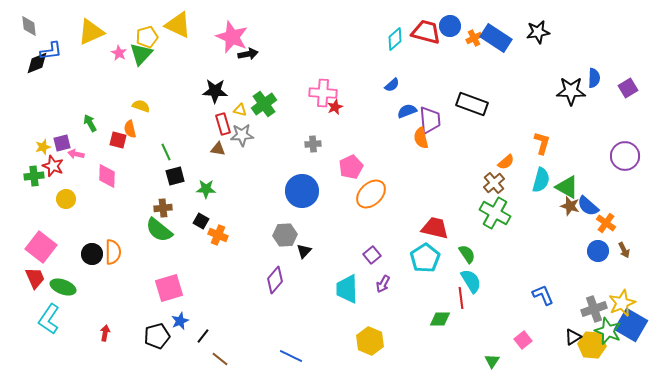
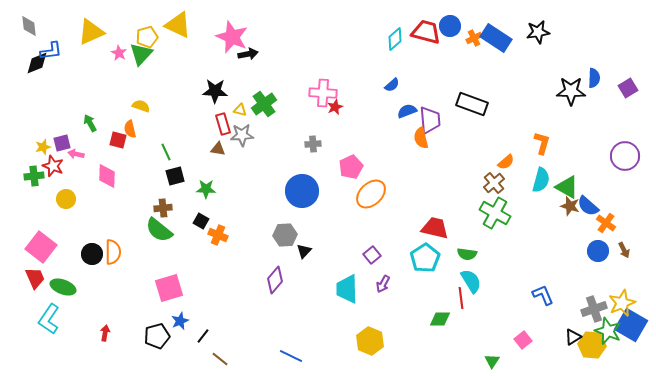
green semicircle at (467, 254): rotated 132 degrees clockwise
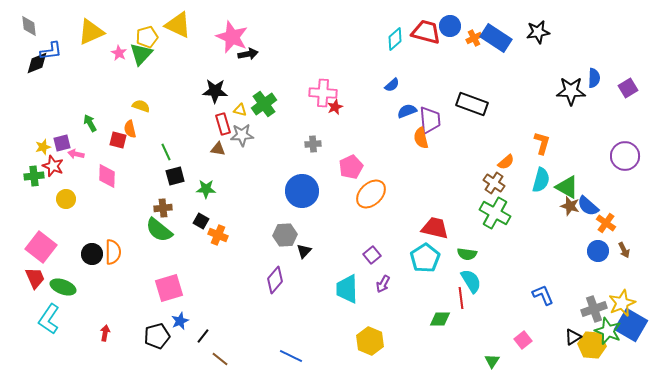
brown cross at (494, 183): rotated 15 degrees counterclockwise
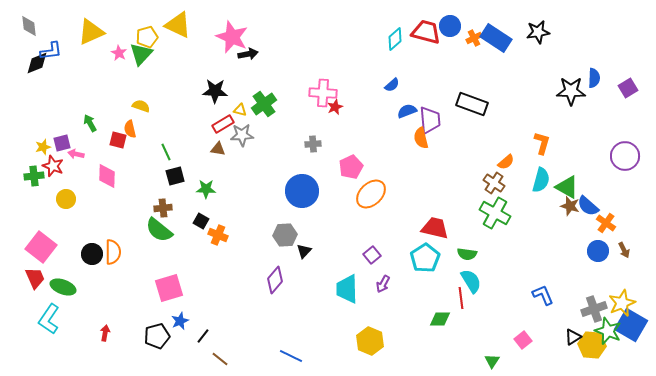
red rectangle at (223, 124): rotated 75 degrees clockwise
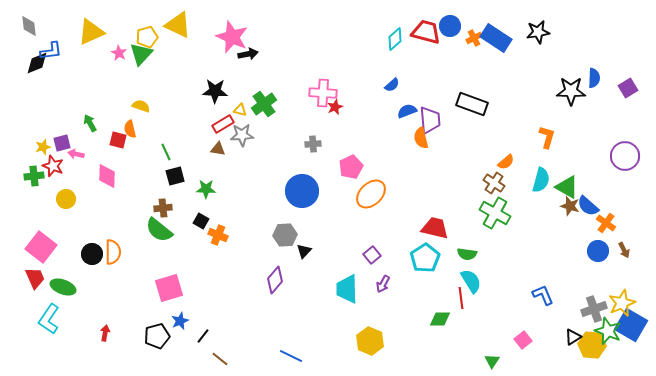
orange L-shape at (542, 143): moved 5 px right, 6 px up
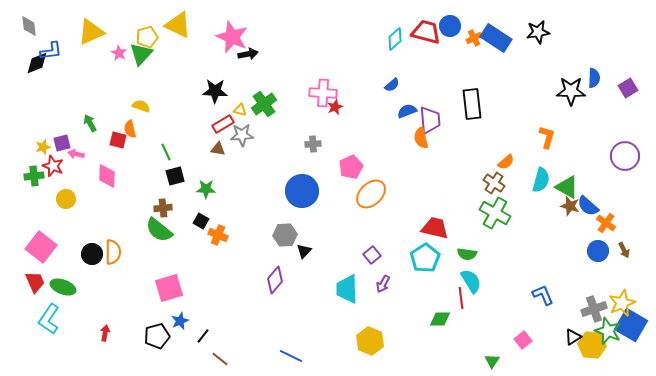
black rectangle at (472, 104): rotated 64 degrees clockwise
red trapezoid at (35, 278): moved 4 px down
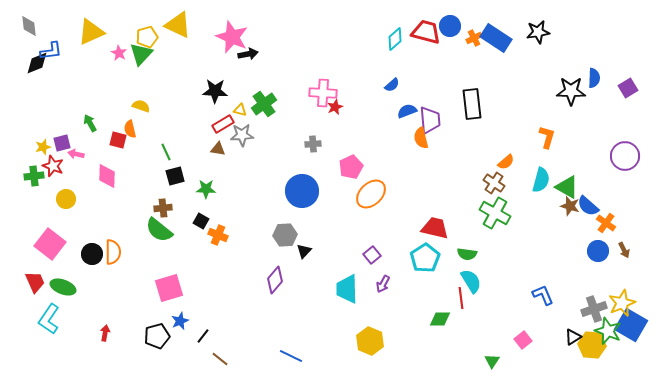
pink square at (41, 247): moved 9 px right, 3 px up
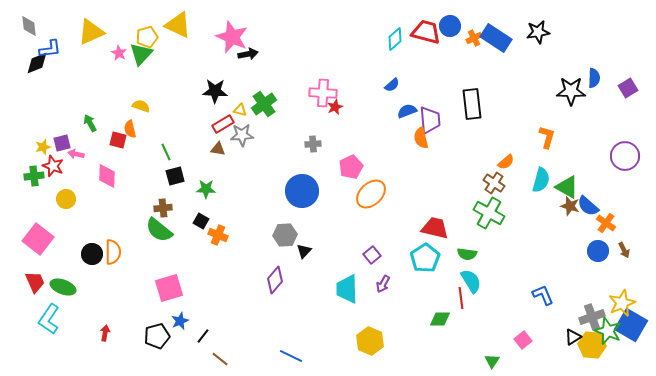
blue L-shape at (51, 51): moved 1 px left, 2 px up
green cross at (495, 213): moved 6 px left
pink square at (50, 244): moved 12 px left, 5 px up
gray cross at (594, 309): moved 2 px left, 8 px down
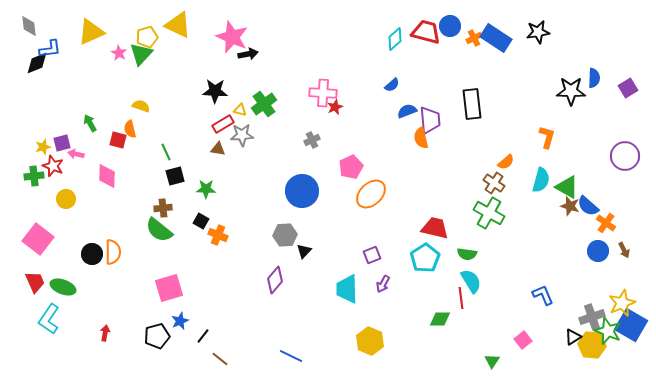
gray cross at (313, 144): moved 1 px left, 4 px up; rotated 21 degrees counterclockwise
purple square at (372, 255): rotated 18 degrees clockwise
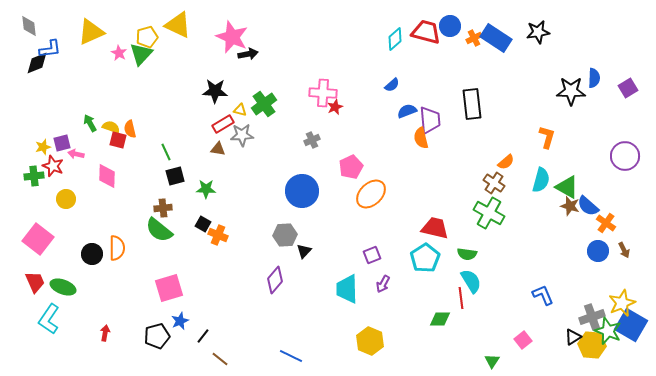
yellow semicircle at (141, 106): moved 30 px left, 21 px down
black square at (201, 221): moved 2 px right, 3 px down
orange semicircle at (113, 252): moved 4 px right, 4 px up
